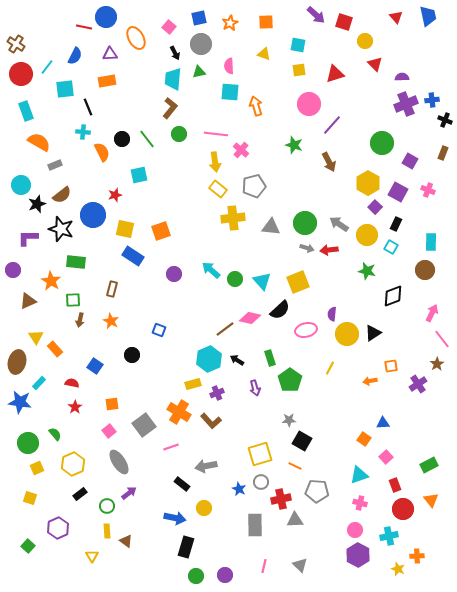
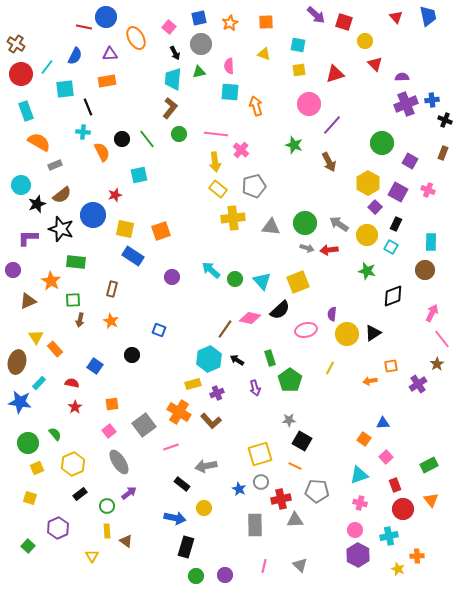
purple circle at (174, 274): moved 2 px left, 3 px down
brown line at (225, 329): rotated 18 degrees counterclockwise
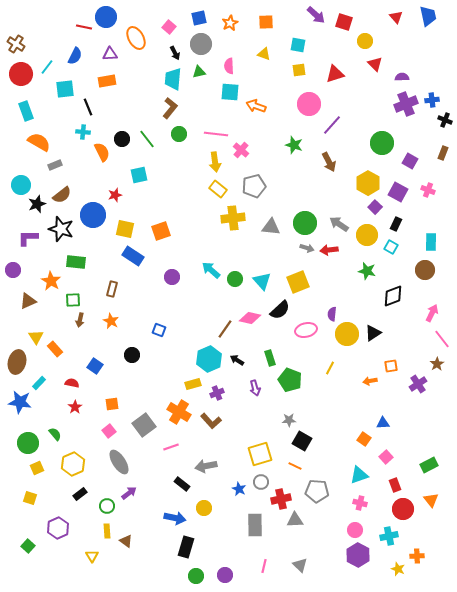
orange arrow at (256, 106): rotated 54 degrees counterclockwise
green pentagon at (290, 380): rotated 15 degrees counterclockwise
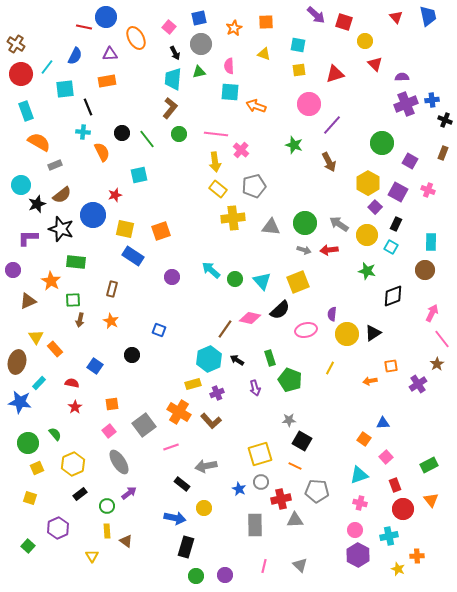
orange star at (230, 23): moved 4 px right, 5 px down
black circle at (122, 139): moved 6 px up
gray arrow at (307, 248): moved 3 px left, 2 px down
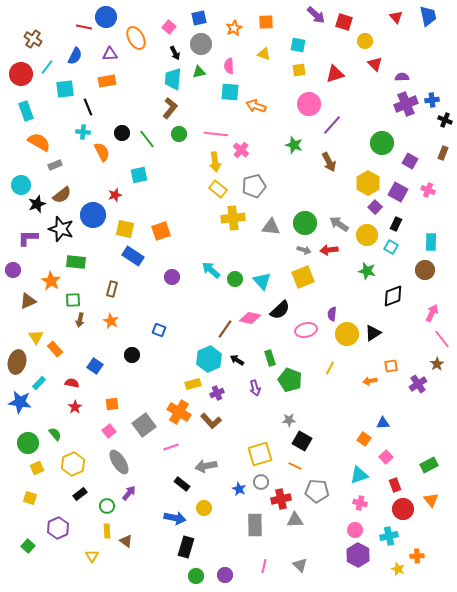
brown cross at (16, 44): moved 17 px right, 5 px up
yellow square at (298, 282): moved 5 px right, 5 px up
purple arrow at (129, 493): rotated 14 degrees counterclockwise
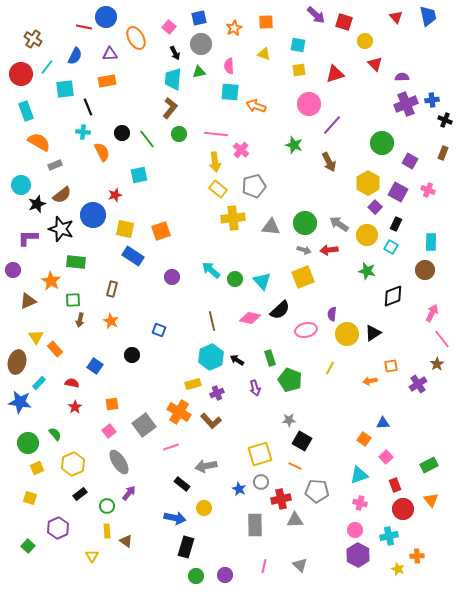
brown line at (225, 329): moved 13 px left, 8 px up; rotated 48 degrees counterclockwise
cyan hexagon at (209, 359): moved 2 px right, 2 px up
